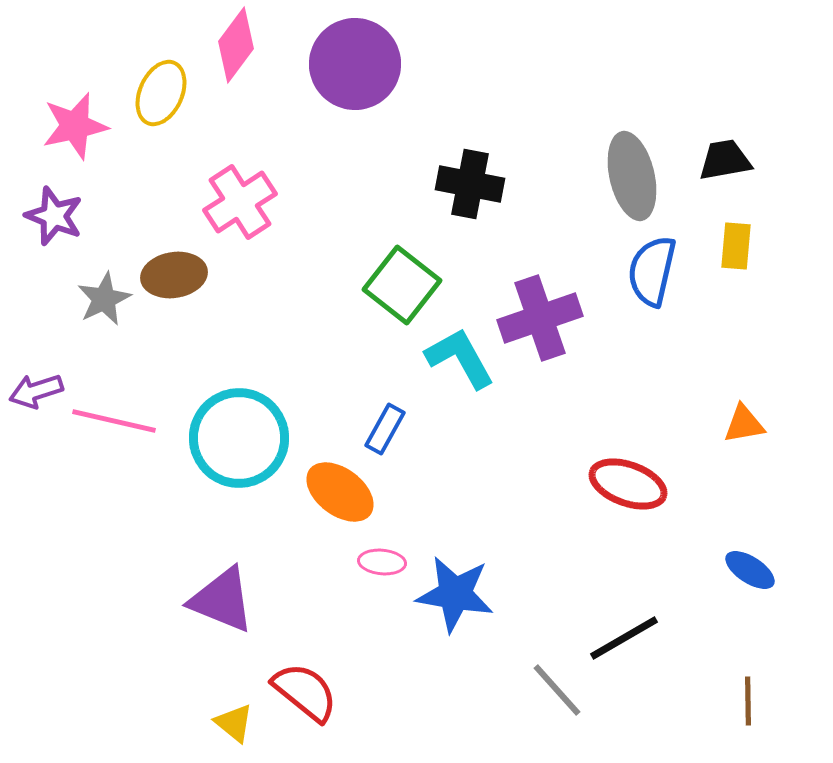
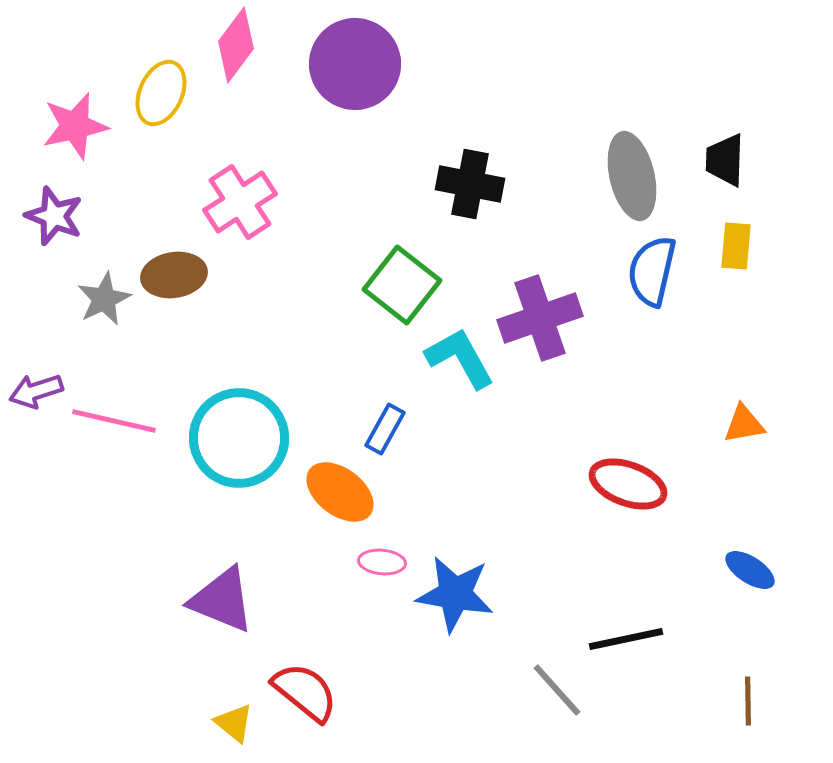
black trapezoid: rotated 78 degrees counterclockwise
black line: moved 2 px right, 1 px down; rotated 18 degrees clockwise
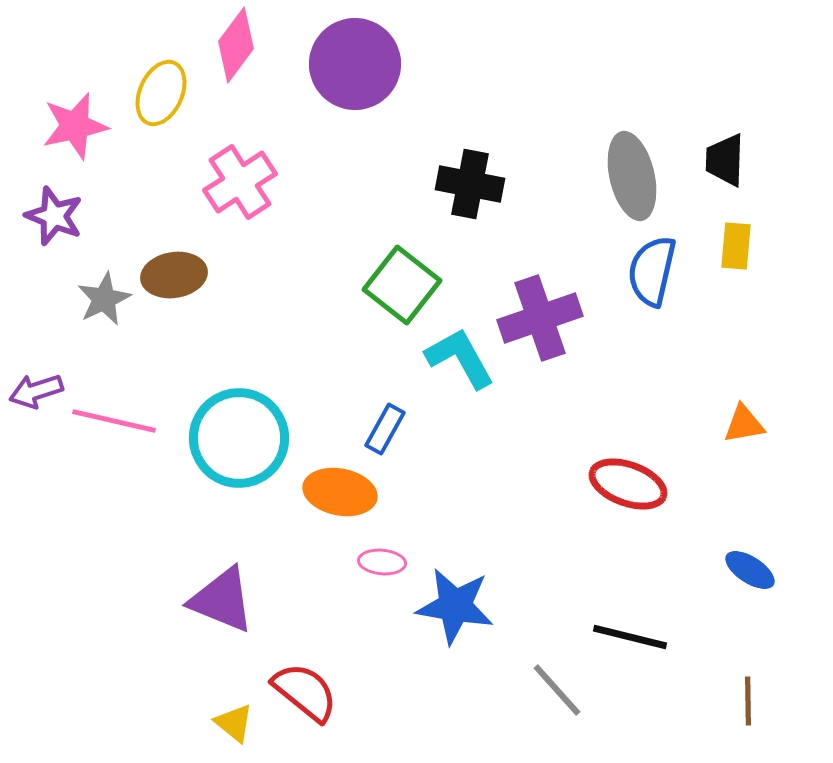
pink cross: moved 20 px up
orange ellipse: rotated 26 degrees counterclockwise
blue star: moved 12 px down
black line: moved 4 px right, 2 px up; rotated 26 degrees clockwise
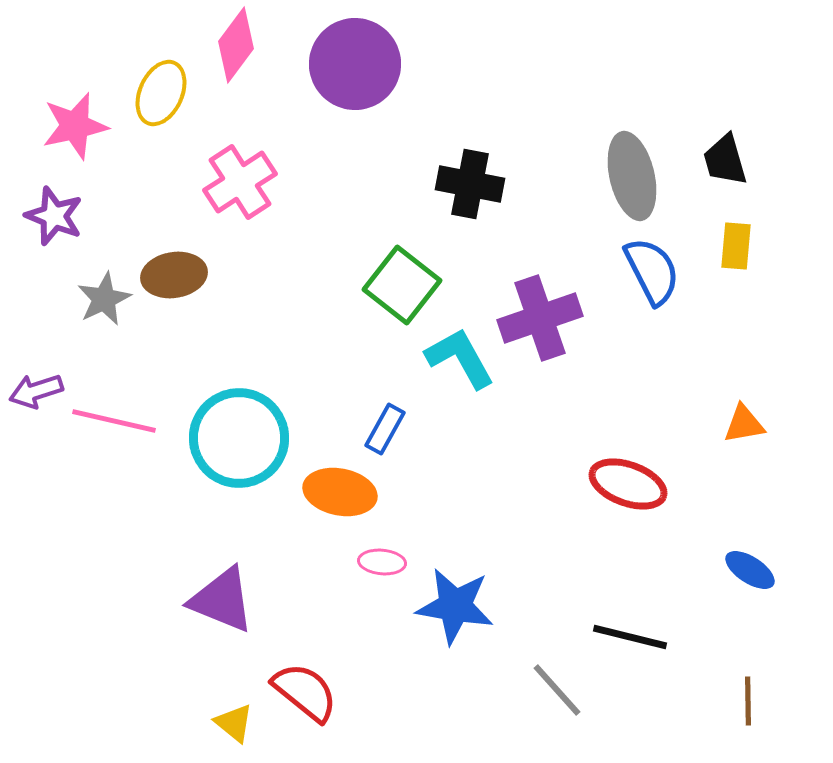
black trapezoid: rotated 18 degrees counterclockwise
blue semicircle: rotated 140 degrees clockwise
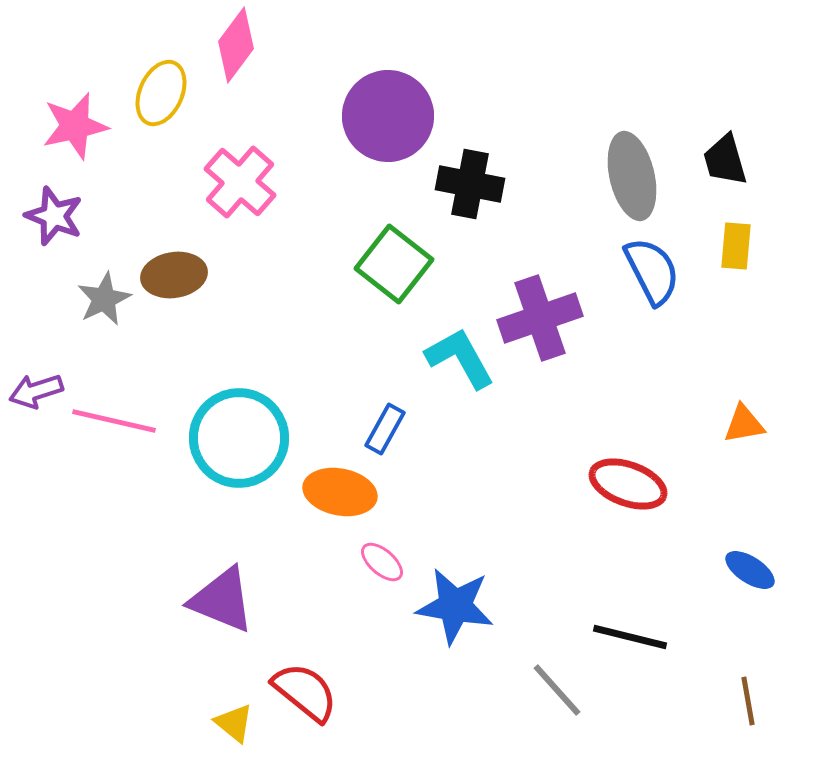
purple circle: moved 33 px right, 52 px down
pink cross: rotated 16 degrees counterclockwise
green square: moved 8 px left, 21 px up
pink ellipse: rotated 36 degrees clockwise
brown line: rotated 9 degrees counterclockwise
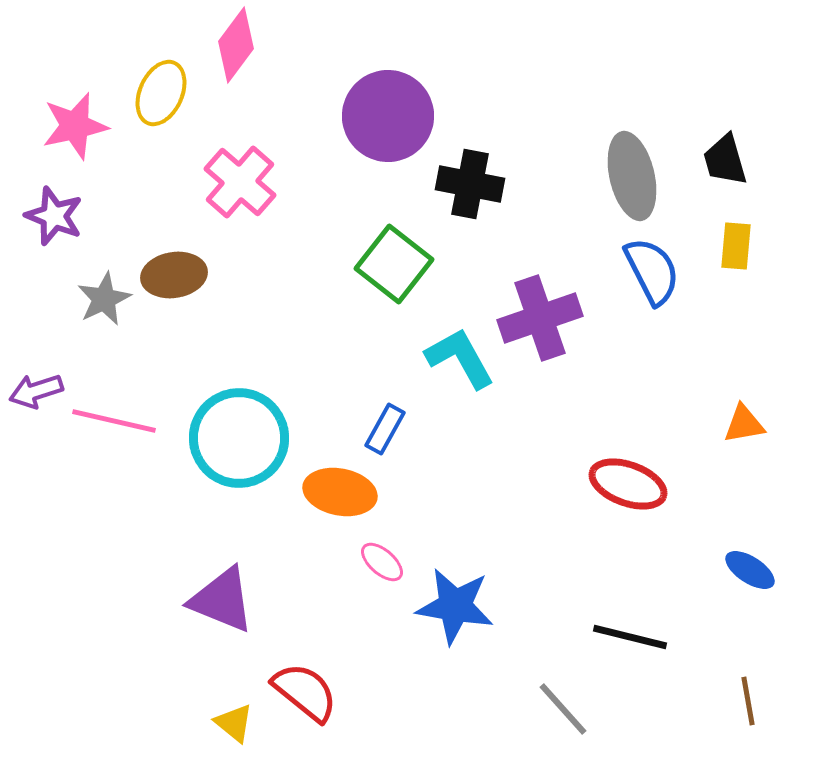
gray line: moved 6 px right, 19 px down
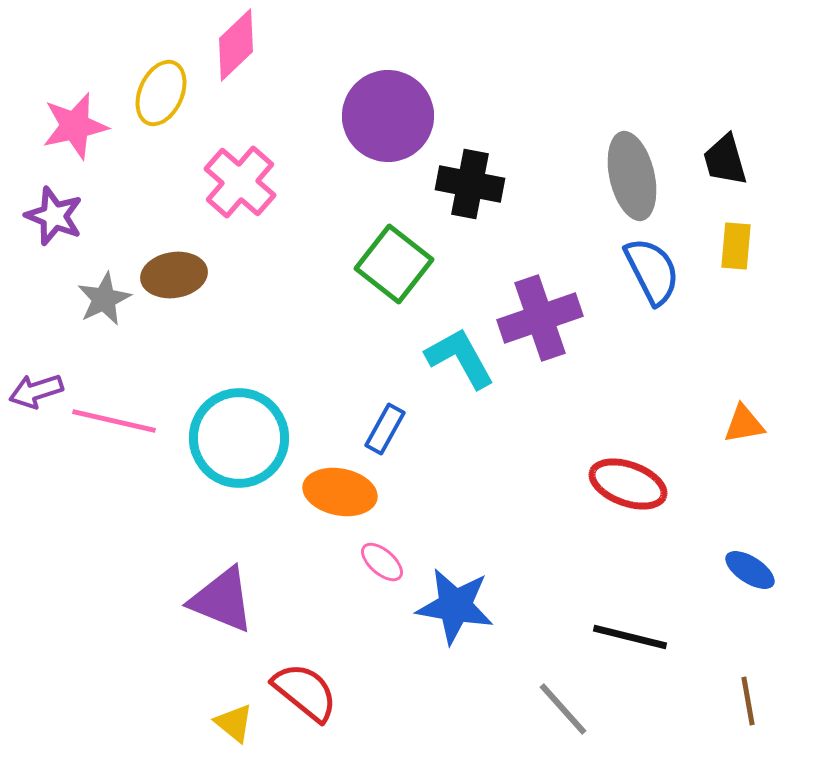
pink diamond: rotated 10 degrees clockwise
